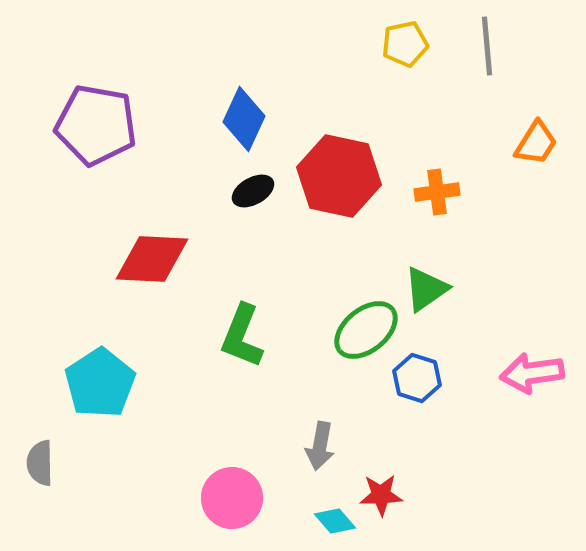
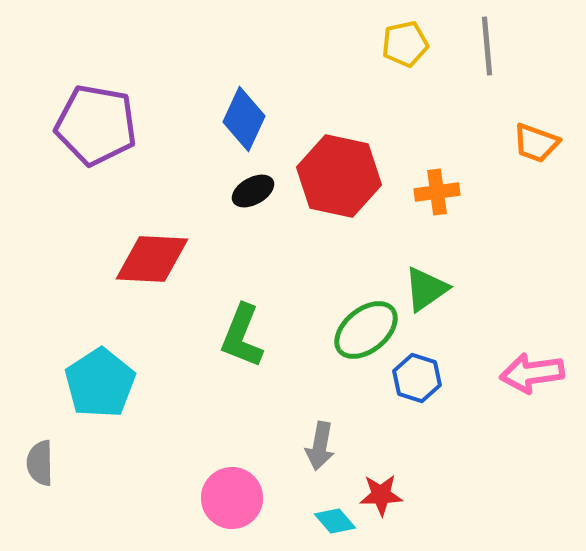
orange trapezoid: rotated 78 degrees clockwise
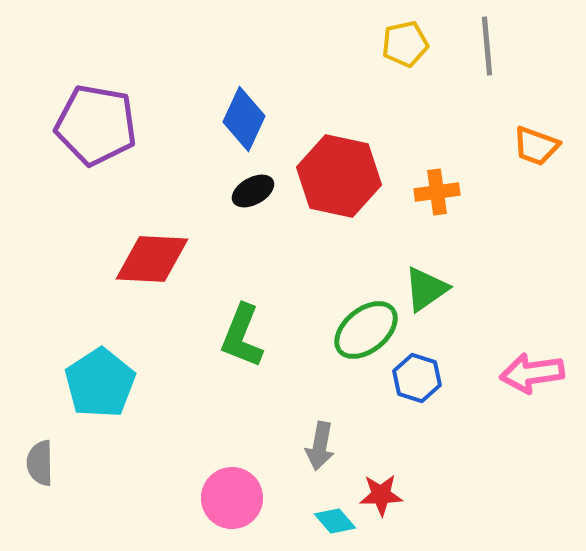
orange trapezoid: moved 3 px down
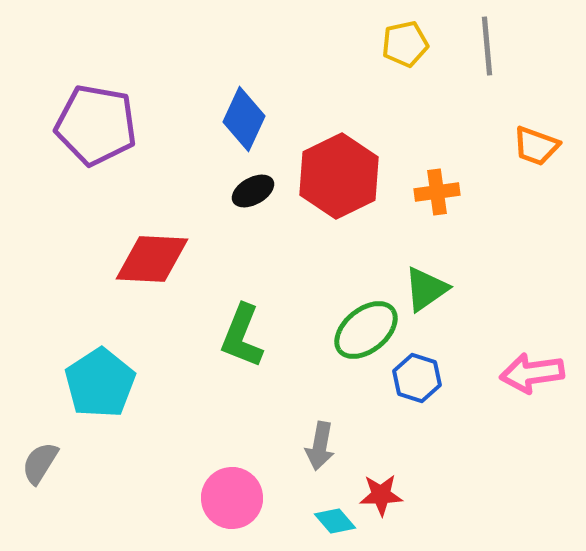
red hexagon: rotated 22 degrees clockwise
gray semicircle: rotated 33 degrees clockwise
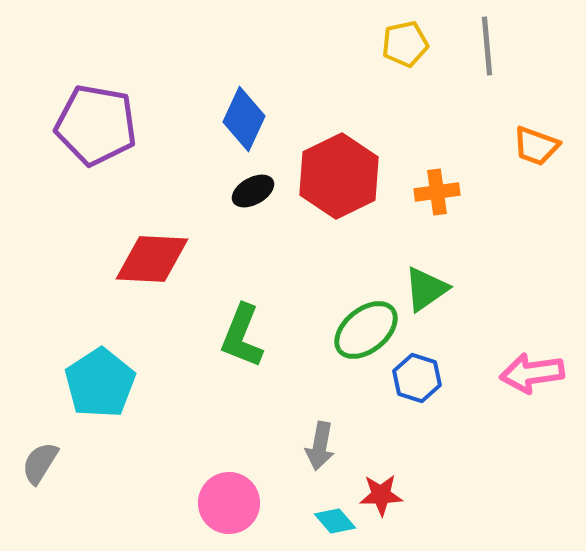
pink circle: moved 3 px left, 5 px down
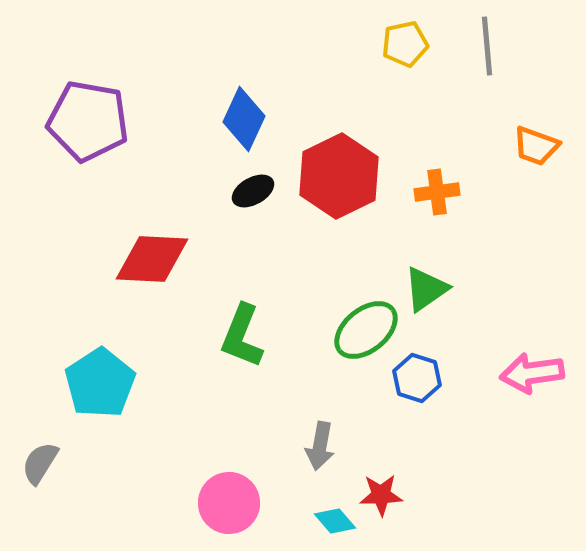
purple pentagon: moved 8 px left, 4 px up
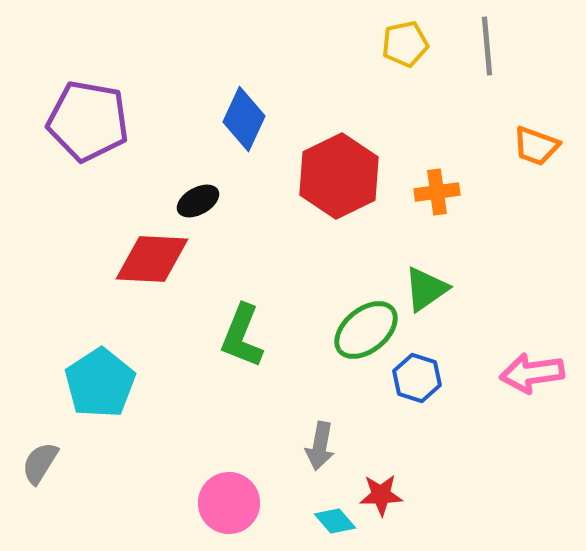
black ellipse: moved 55 px left, 10 px down
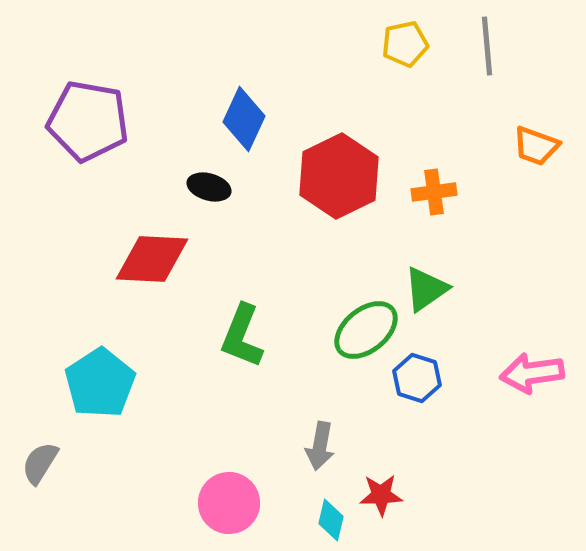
orange cross: moved 3 px left
black ellipse: moved 11 px right, 14 px up; rotated 45 degrees clockwise
cyan diamond: moved 4 px left, 1 px up; rotated 54 degrees clockwise
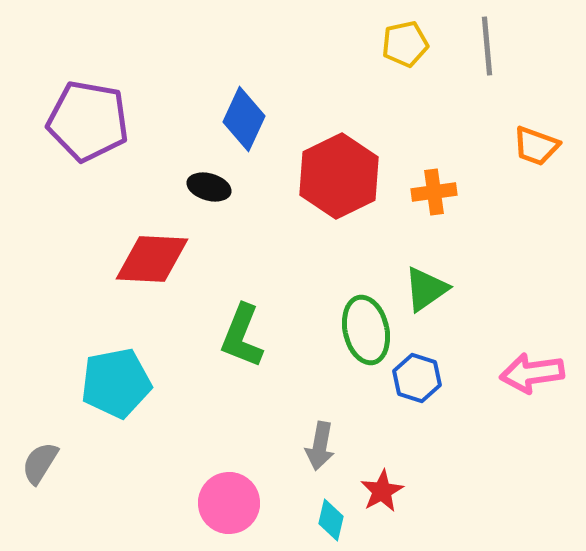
green ellipse: rotated 64 degrees counterclockwise
cyan pentagon: moved 16 px right; rotated 22 degrees clockwise
red star: moved 1 px right, 4 px up; rotated 27 degrees counterclockwise
